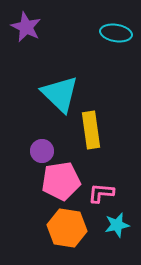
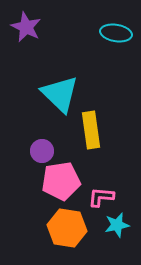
pink L-shape: moved 4 px down
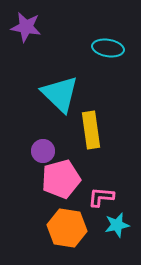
purple star: rotated 16 degrees counterclockwise
cyan ellipse: moved 8 px left, 15 px down
purple circle: moved 1 px right
pink pentagon: moved 2 px up; rotated 6 degrees counterclockwise
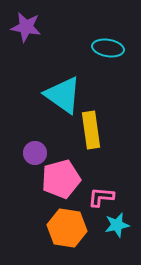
cyan triangle: moved 3 px right, 1 px down; rotated 9 degrees counterclockwise
purple circle: moved 8 px left, 2 px down
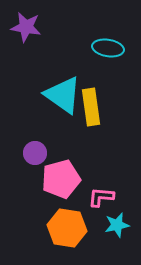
yellow rectangle: moved 23 px up
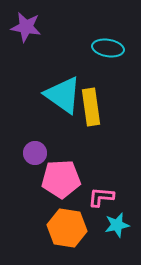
pink pentagon: rotated 12 degrees clockwise
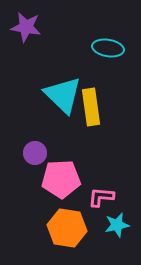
cyan triangle: rotated 9 degrees clockwise
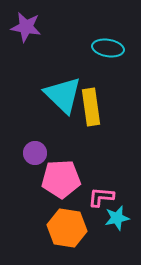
cyan star: moved 7 px up
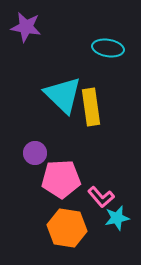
pink L-shape: rotated 136 degrees counterclockwise
